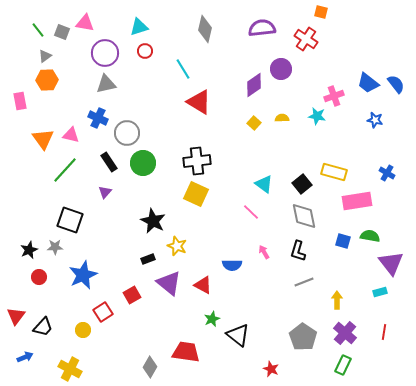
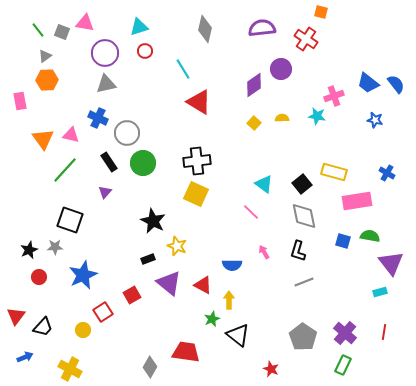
yellow arrow at (337, 300): moved 108 px left
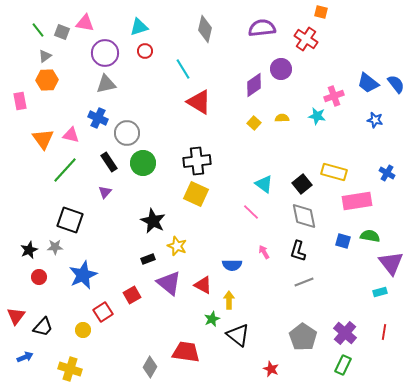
yellow cross at (70, 369): rotated 10 degrees counterclockwise
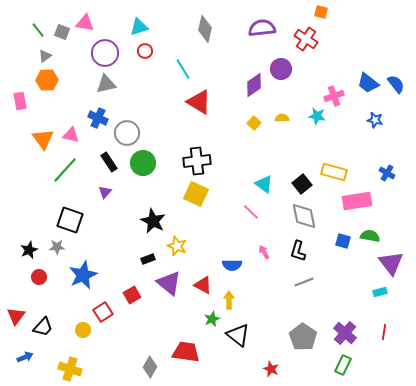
gray star at (55, 247): moved 2 px right
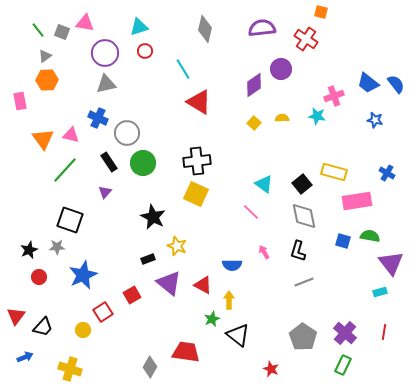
black star at (153, 221): moved 4 px up
